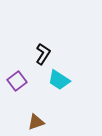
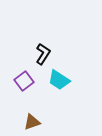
purple square: moved 7 px right
brown triangle: moved 4 px left
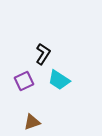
purple square: rotated 12 degrees clockwise
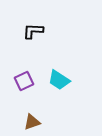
black L-shape: moved 10 px left, 23 px up; rotated 120 degrees counterclockwise
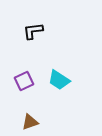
black L-shape: rotated 10 degrees counterclockwise
brown triangle: moved 2 px left
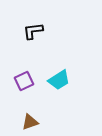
cyan trapezoid: rotated 65 degrees counterclockwise
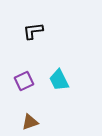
cyan trapezoid: rotated 95 degrees clockwise
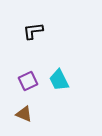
purple square: moved 4 px right
brown triangle: moved 6 px left, 8 px up; rotated 42 degrees clockwise
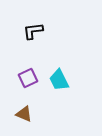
purple square: moved 3 px up
